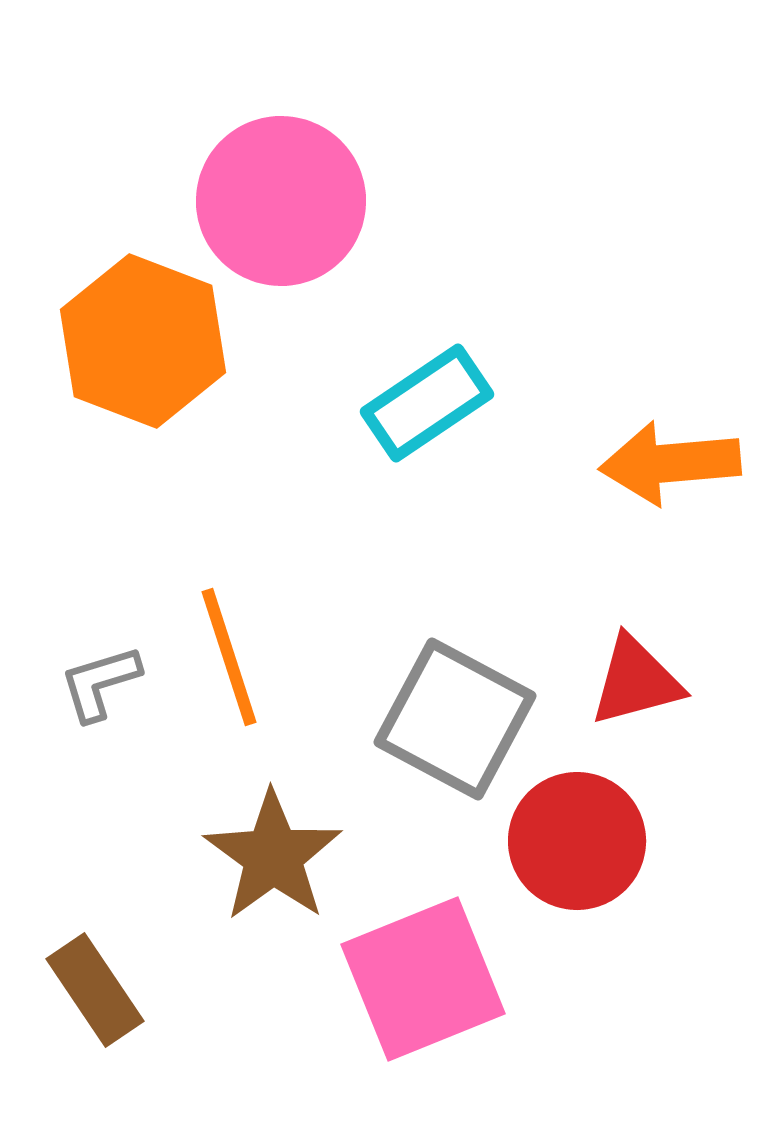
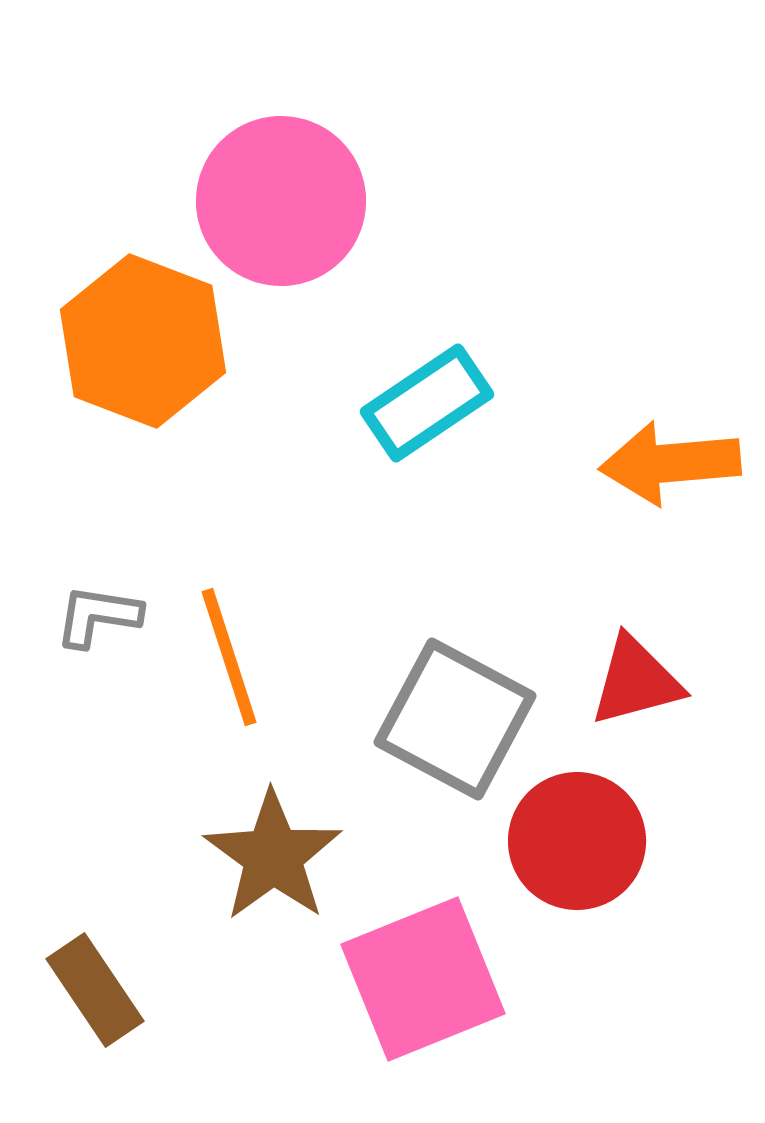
gray L-shape: moved 2 px left, 67 px up; rotated 26 degrees clockwise
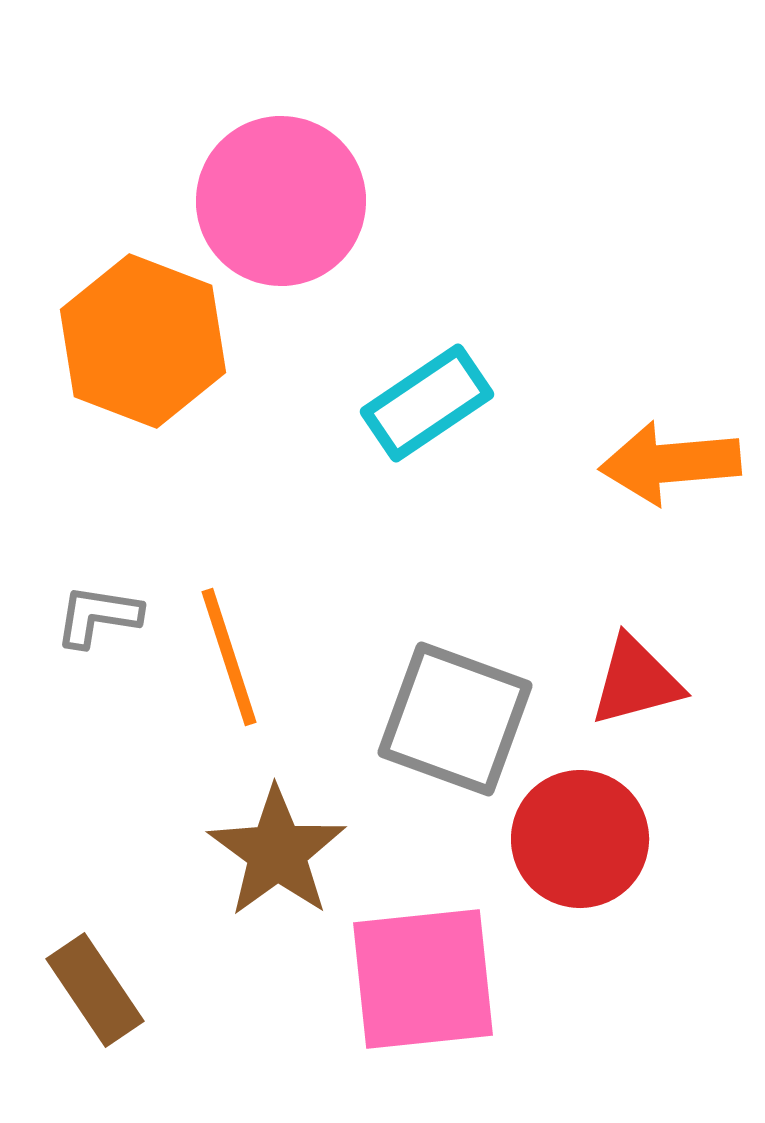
gray square: rotated 8 degrees counterclockwise
red circle: moved 3 px right, 2 px up
brown star: moved 4 px right, 4 px up
pink square: rotated 16 degrees clockwise
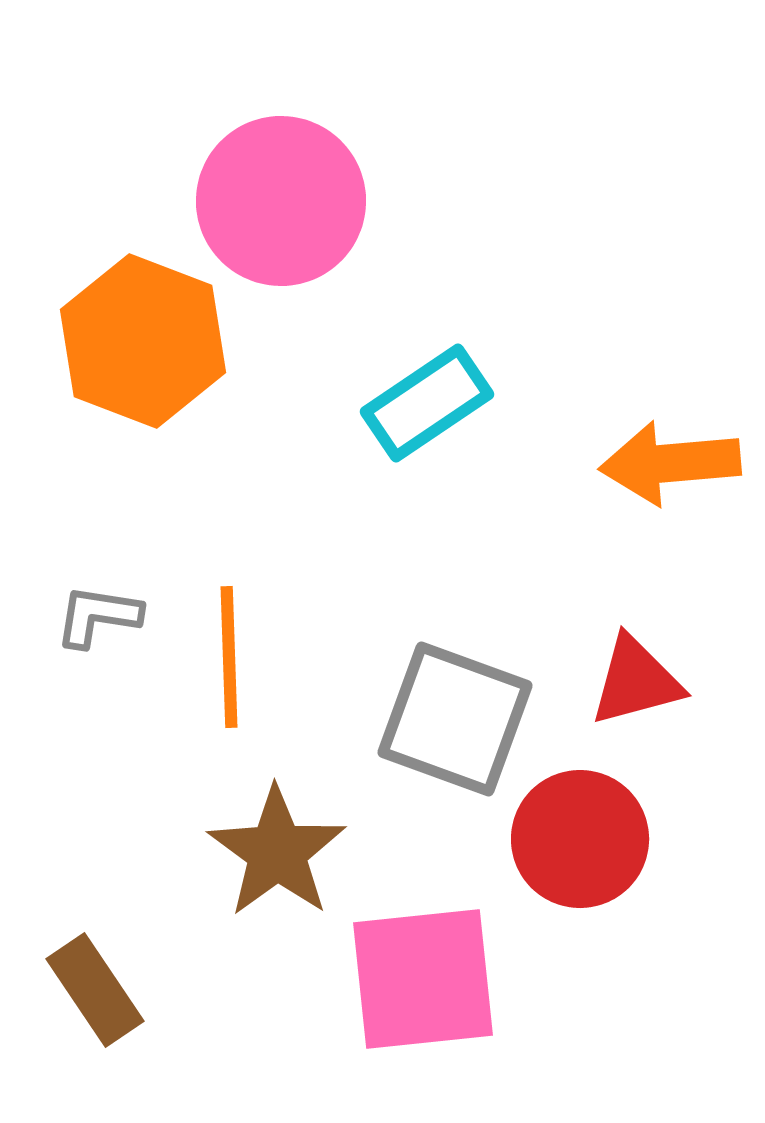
orange line: rotated 16 degrees clockwise
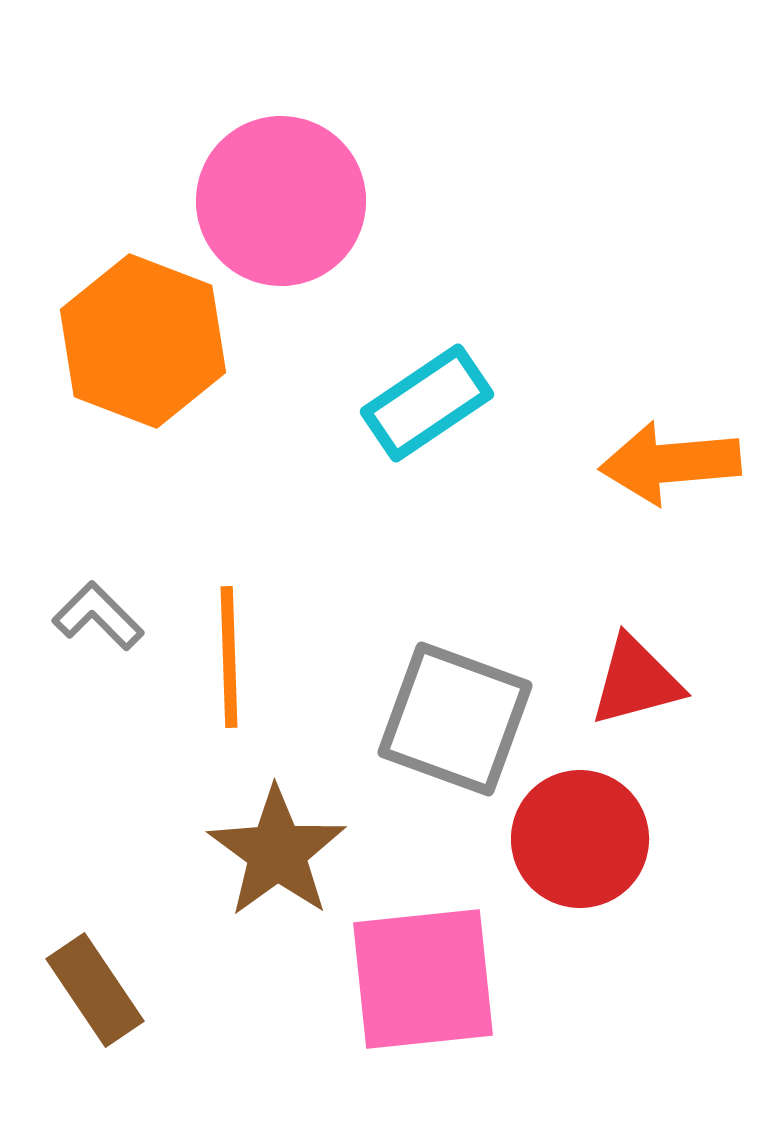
gray L-shape: rotated 36 degrees clockwise
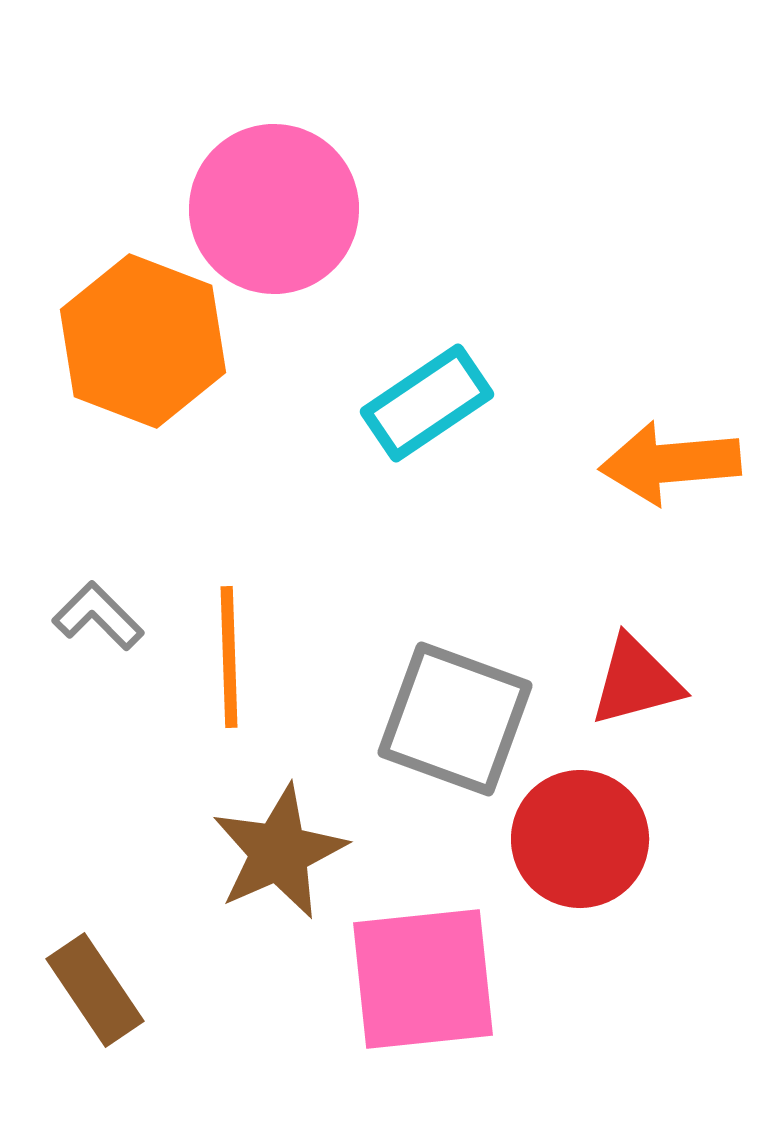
pink circle: moved 7 px left, 8 px down
brown star: moved 2 px right; rotated 12 degrees clockwise
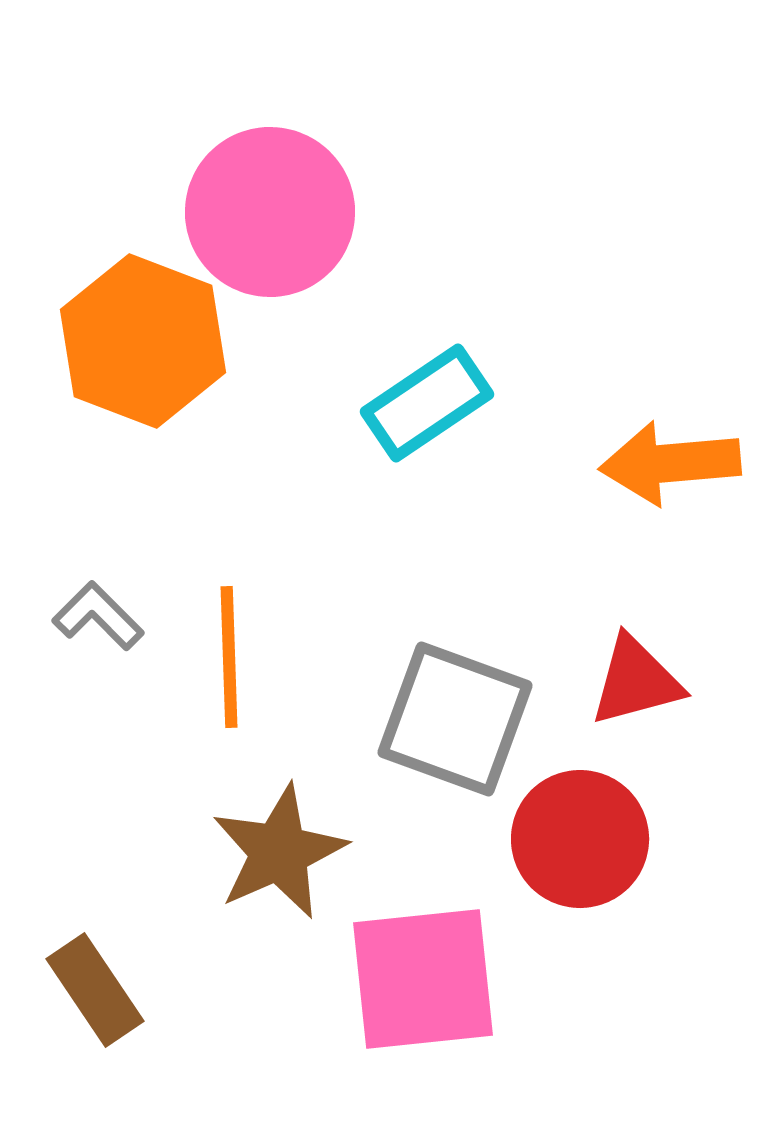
pink circle: moved 4 px left, 3 px down
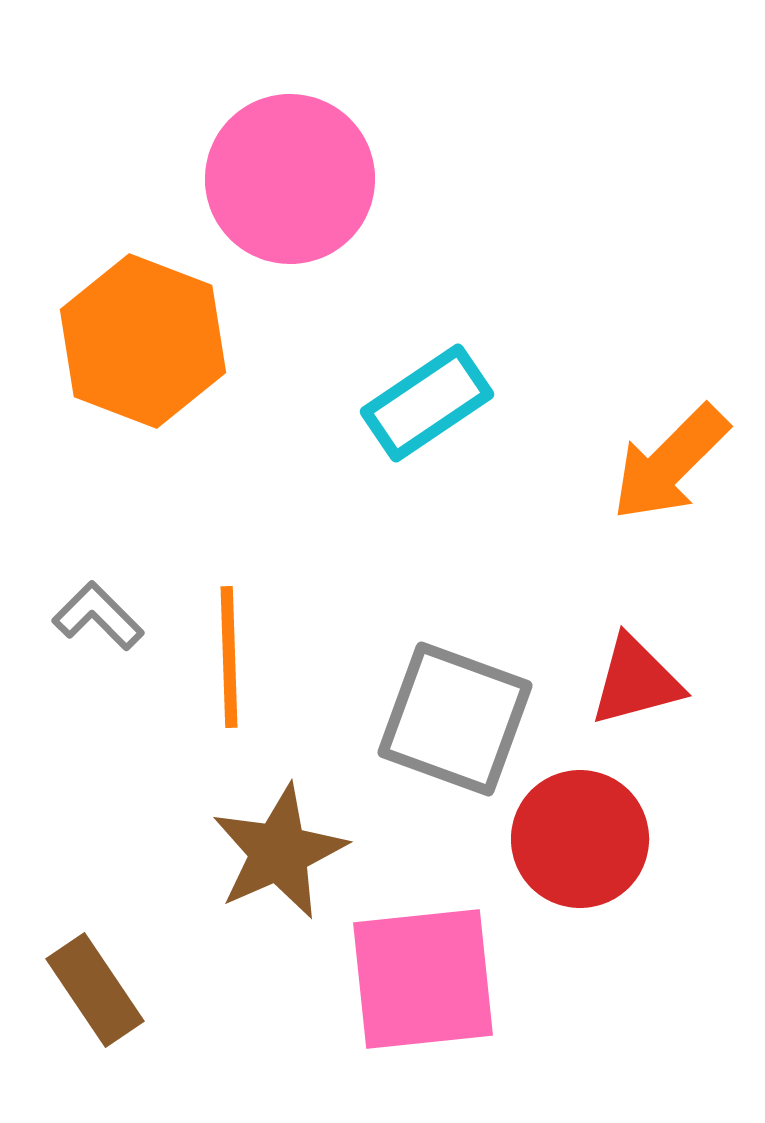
pink circle: moved 20 px right, 33 px up
orange arrow: rotated 40 degrees counterclockwise
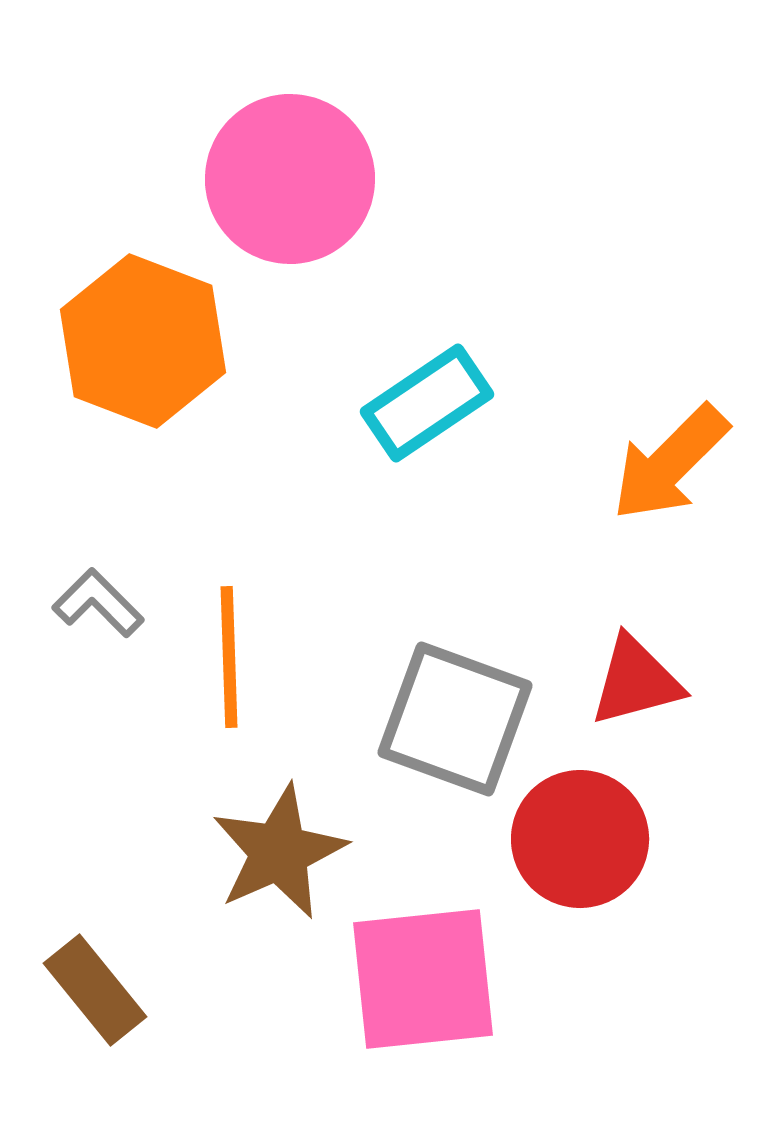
gray L-shape: moved 13 px up
brown rectangle: rotated 5 degrees counterclockwise
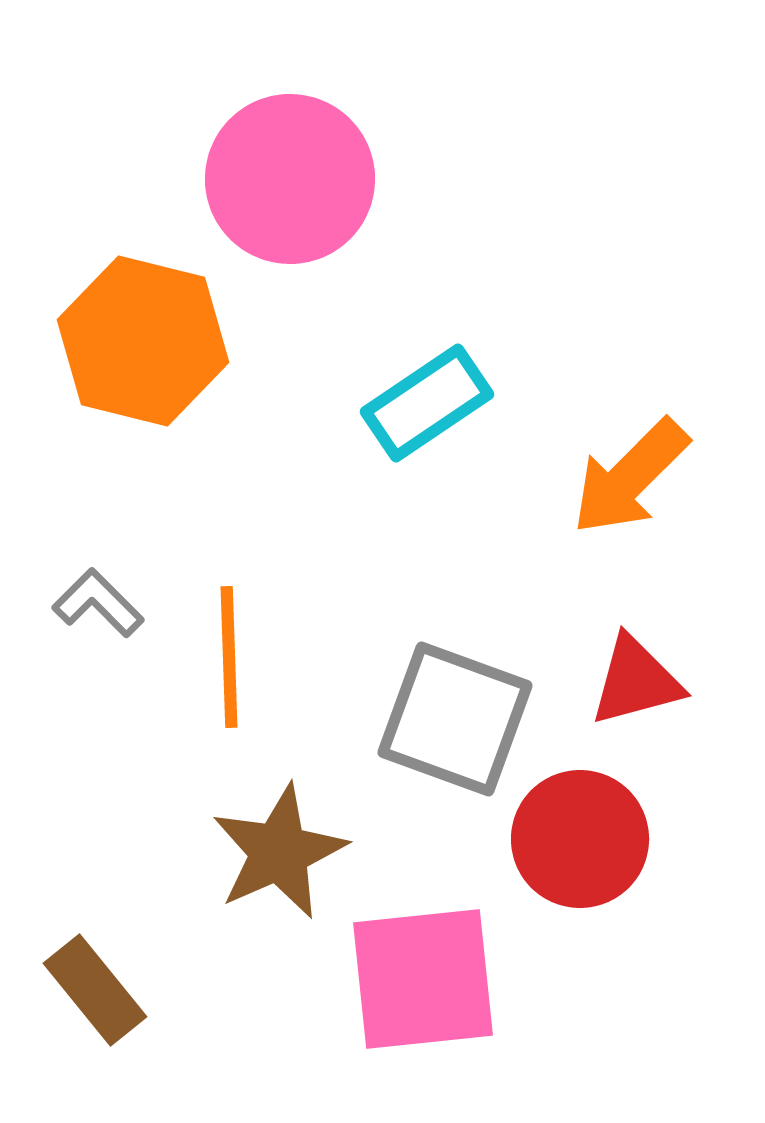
orange hexagon: rotated 7 degrees counterclockwise
orange arrow: moved 40 px left, 14 px down
